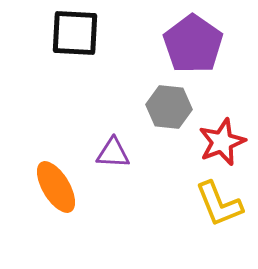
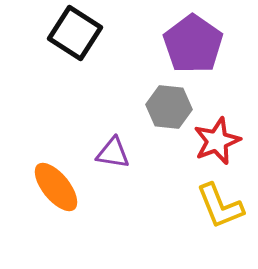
black square: rotated 30 degrees clockwise
red star: moved 5 px left, 1 px up
purple triangle: rotated 6 degrees clockwise
orange ellipse: rotated 8 degrees counterclockwise
yellow L-shape: moved 1 px right, 2 px down
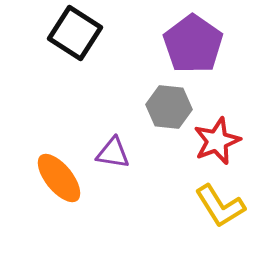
orange ellipse: moved 3 px right, 9 px up
yellow L-shape: rotated 10 degrees counterclockwise
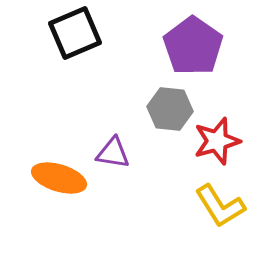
black square: rotated 34 degrees clockwise
purple pentagon: moved 2 px down
gray hexagon: moved 1 px right, 2 px down
red star: rotated 6 degrees clockwise
orange ellipse: rotated 34 degrees counterclockwise
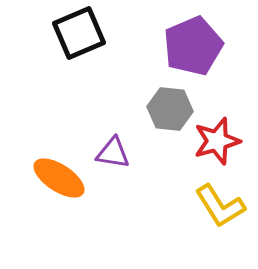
black square: moved 4 px right
purple pentagon: rotated 14 degrees clockwise
orange ellipse: rotated 16 degrees clockwise
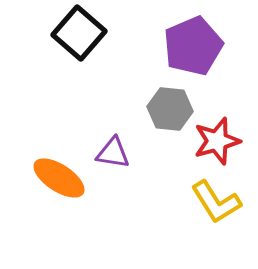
black square: rotated 26 degrees counterclockwise
yellow L-shape: moved 4 px left, 4 px up
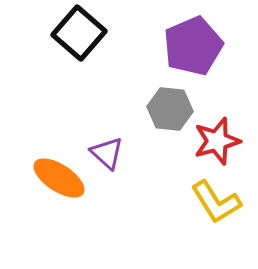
purple triangle: moved 6 px left; rotated 33 degrees clockwise
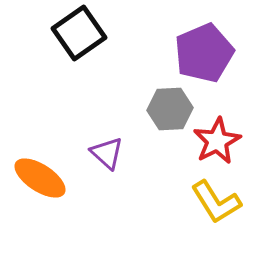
black square: rotated 14 degrees clockwise
purple pentagon: moved 11 px right, 7 px down
gray hexagon: rotated 9 degrees counterclockwise
red star: rotated 12 degrees counterclockwise
orange ellipse: moved 19 px left
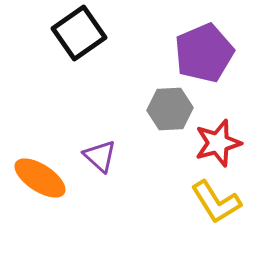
red star: moved 1 px right, 2 px down; rotated 12 degrees clockwise
purple triangle: moved 7 px left, 3 px down
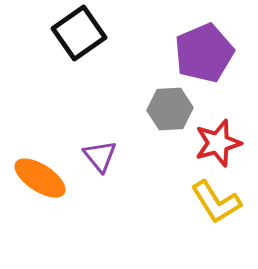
purple triangle: rotated 9 degrees clockwise
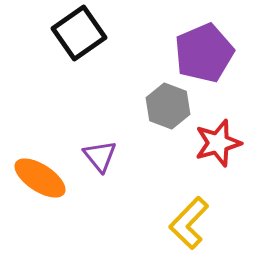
gray hexagon: moved 2 px left, 3 px up; rotated 24 degrees clockwise
yellow L-shape: moved 27 px left, 21 px down; rotated 76 degrees clockwise
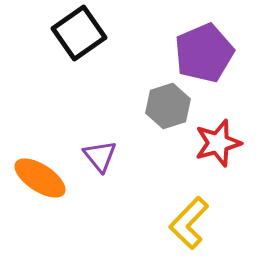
gray hexagon: rotated 21 degrees clockwise
